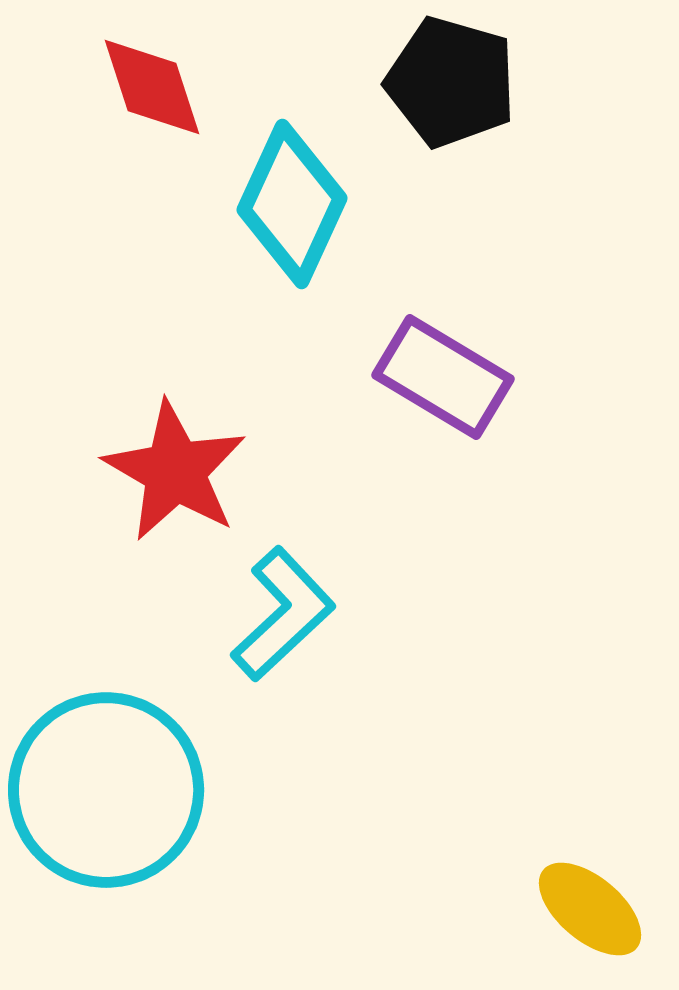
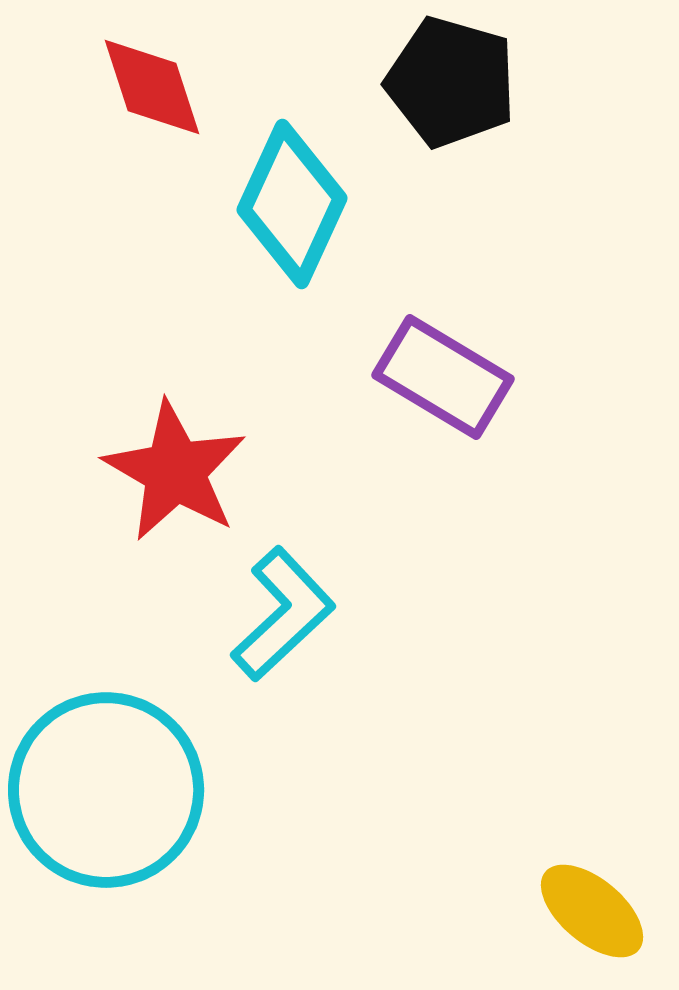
yellow ellipse: moved 2 px right, 2 px down
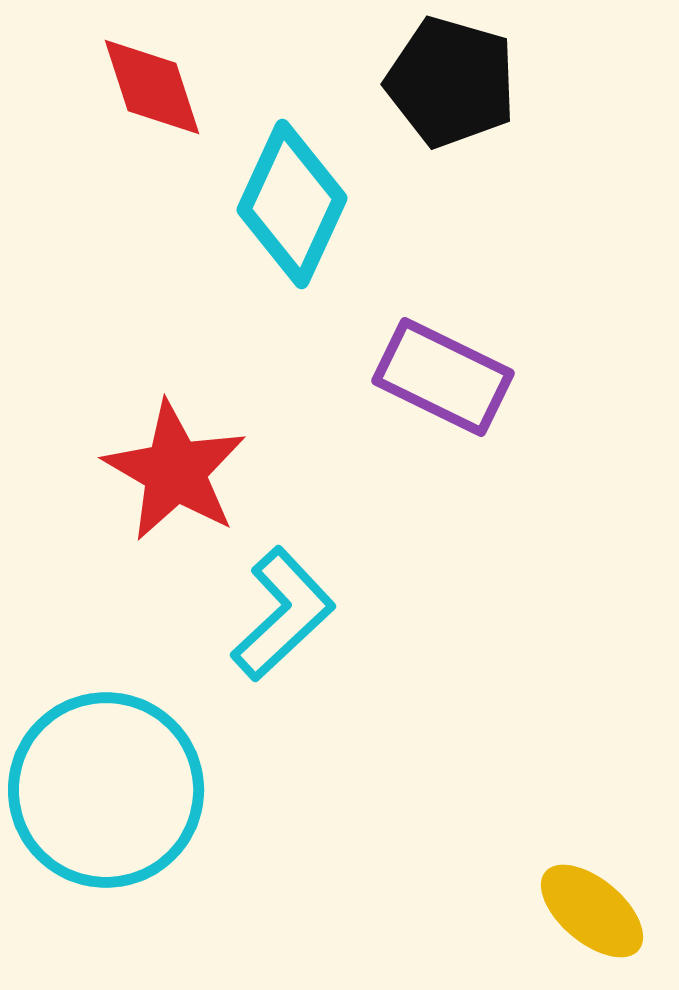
purple rectangle: rotated 5 degrees counterclockwise
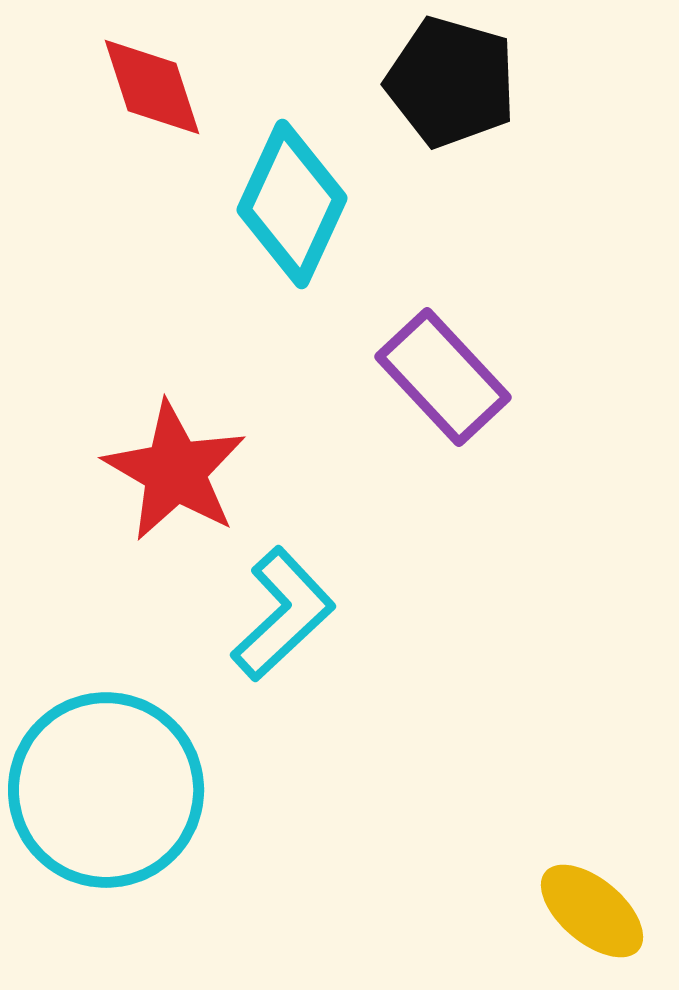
purple rectangle: rotated 21 degrees clockwise
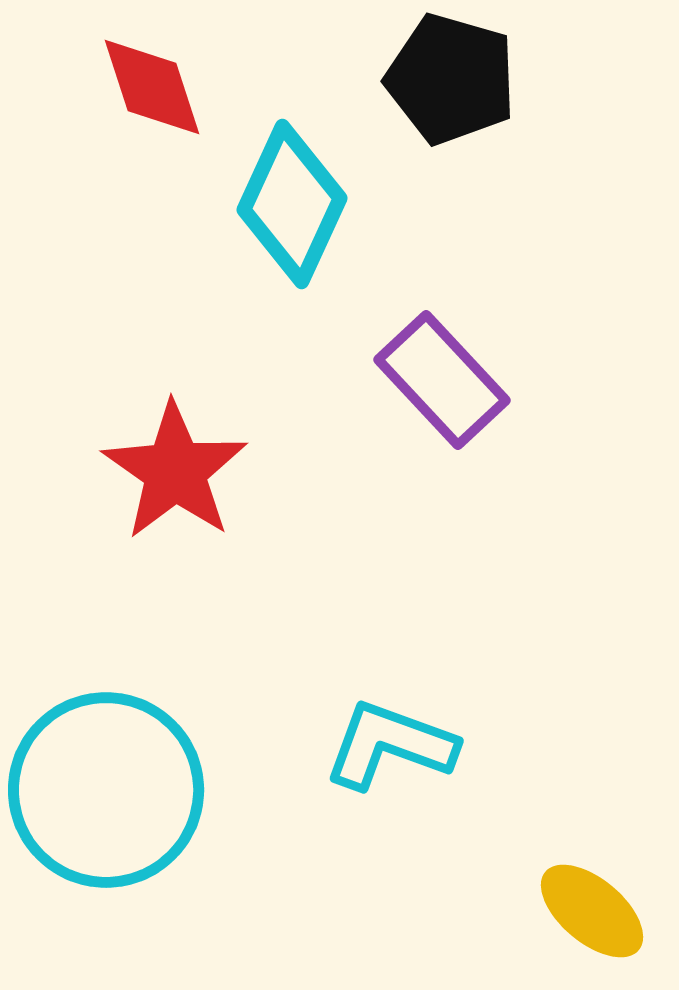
black pentagon: moved 3 px up
purple rectangle: moved 1 px left, 3 px down
red star: rotated 5 degrees clockwise
cyan L-shape: moved 107 px right, 131 px down; rotated 117 degrees counterclockwise
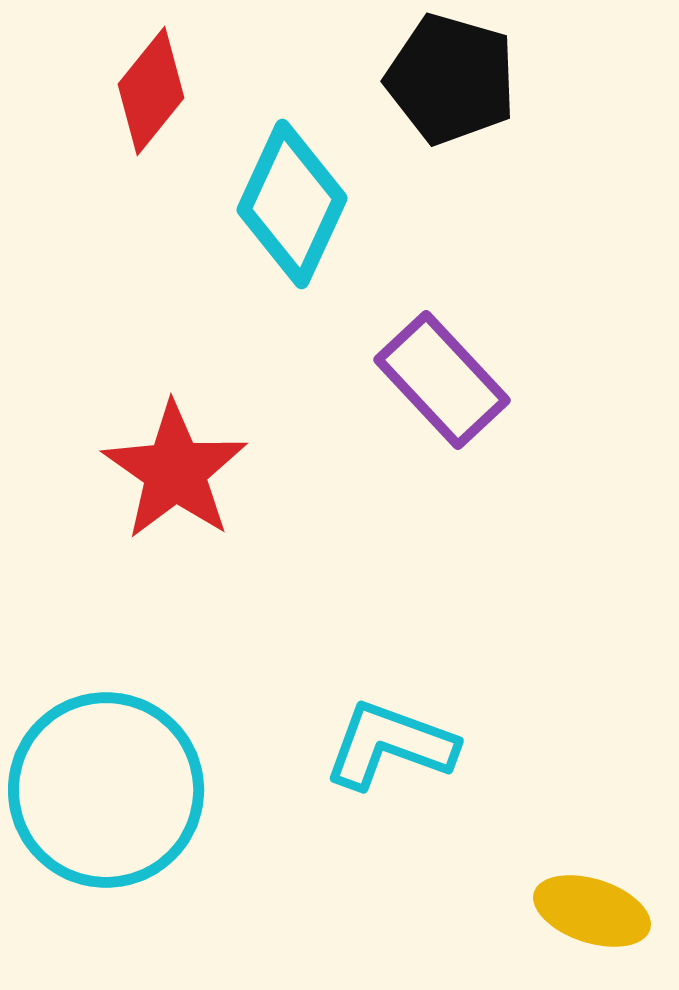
red diamond: moved 1 px left, 4 px down; rotated 57 degrees clockwise
yellow ellipse: rotated 22 degrees counterclockwise
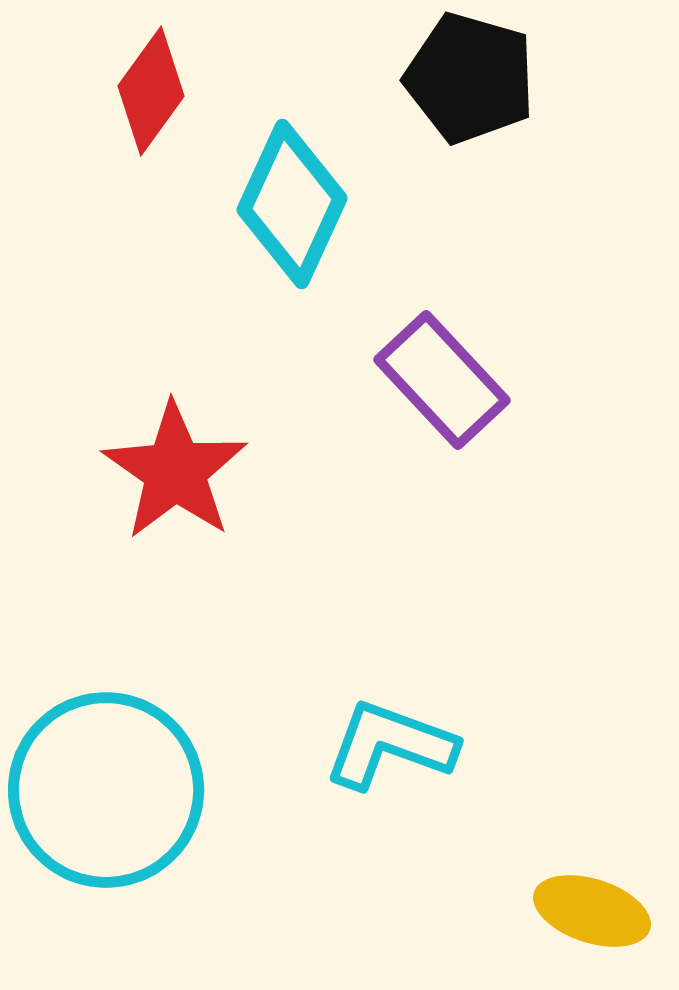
black pentagon: moved 19 px right, 1 px up
red diamond: rotated 3 degrees counterclockwise
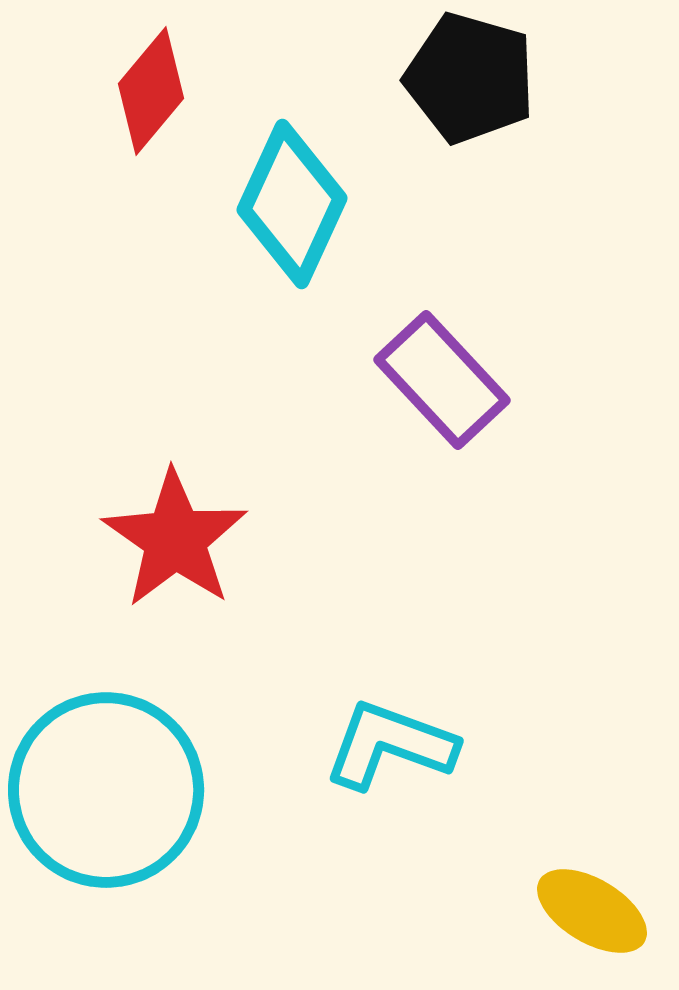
red diamond: rotated 4 degrees clockwise
red star: moved 68 px down
yellow ellipse: rotated 13 degrees clockwise
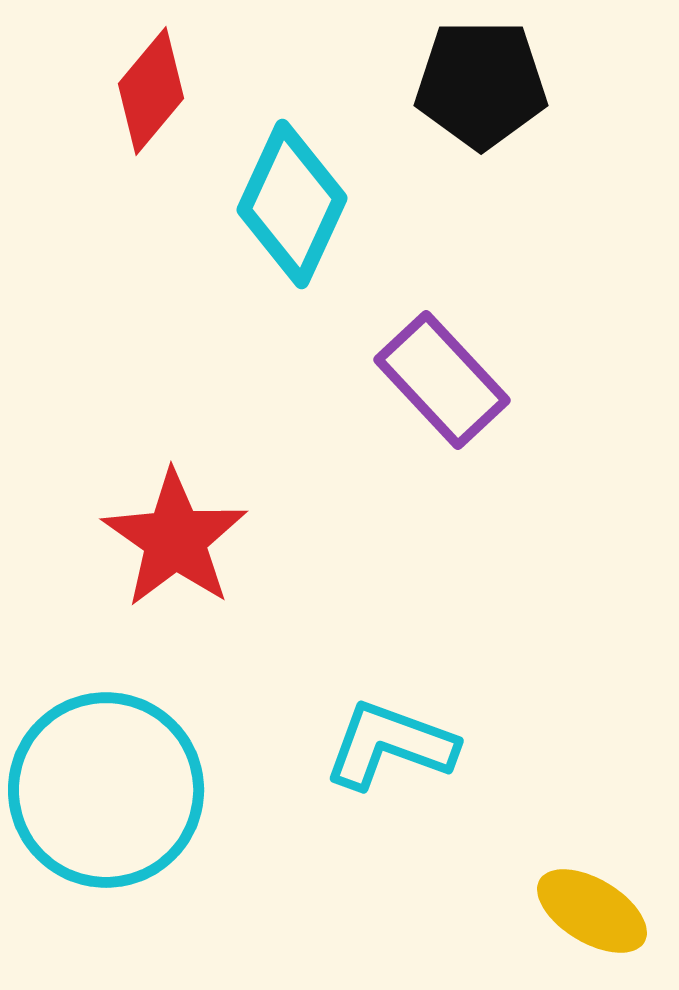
black pentagon: moved 11 px right, 6 px down; rotated 16 degrees counterclockwise
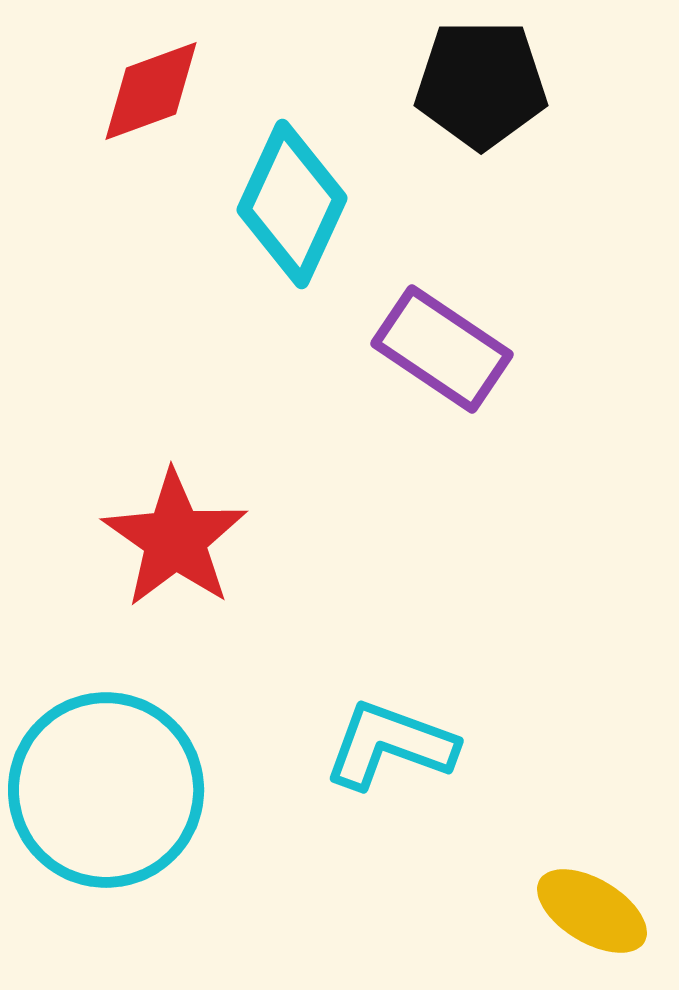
red diamond: rotated 30 degrees clockwise
purple rectangle: moved 31 px up; rotated 13 degrees counterclockwise
